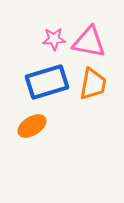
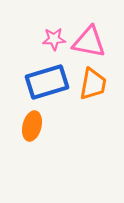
orange ellipse: rotated 44 degrees counterclockwise
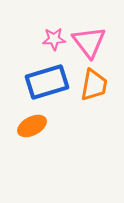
pink triangle: rotated 42 degrees clockwise
orange trapezoid: moved 1 px right, 1 px down
orange ellipse: rotated 48 degrees clockwise
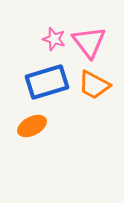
pink star: rotated 20 degrees clockwise
orange trapezoid: rotated 108 degrees clockwise
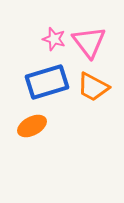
orange trapezoid: moved 1 px left, 2 px down
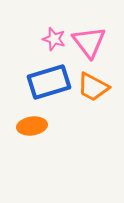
blue rectangle: moved 2 px right
orange ellipse: rotated 20 degrees clockwise
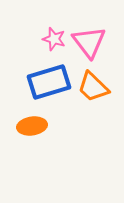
orange trapezoid: rotated 16 degrees clockwise
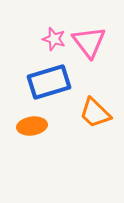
orange trapezoid: moved 2 px right, 26 px down
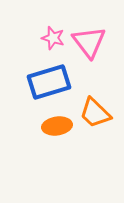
pink star: moved 1 px left, 1 px up
orange ellipse: moved 25 px right
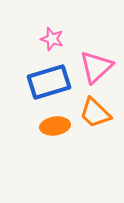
pink star: moved 1 px left, 1 px down
pink triangle: moved 7 px right, 25 px down; rotated 24 degrees clockwise
orange ellipse: moved 2 px left
